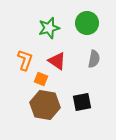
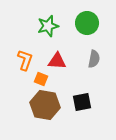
green star: moved 1 px left, 2 px up
red triangle: rotated 30 degrees counterclockwise
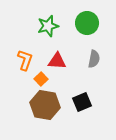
orange square: rotated 24 degrees clockwise
black square: rotated 12 degrees counterclockwise
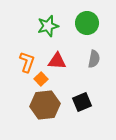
orange L-shape: moved 2 px right, 2 px down
brown hexagon: rotated 16 degrees counterclockwise
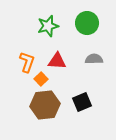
gray semicircle: rotated 102 degrees counterclockwise
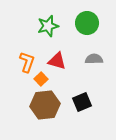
red triangle: rotated 12 degrees clockwise
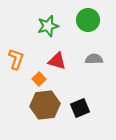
green circle: moved 1 px right, 3 px up
orange L-shape: moved 11 px left, 3 px up
orange square: moved 2 px left
black square: moved 2 px left, 6 px down
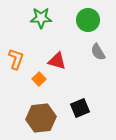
green star: moved 7 px left, 8 px up; rotated 15 degrees clockwise
gray semicircle: moved 4 px right, 7 px up; rotated 120 degrees counterclockwise
brown hexagon: moved 4 px left, 13 px down
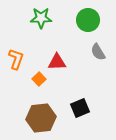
red triangle: moved 1 px down; rotated 18 degrees counterclockwise
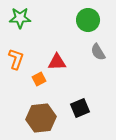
green star: moved 21 px left
orange square: rotated 16 degrees clockwise
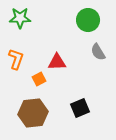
brown hexagon: moved 8 px left, 5 px up
